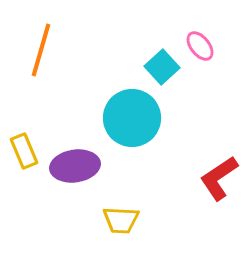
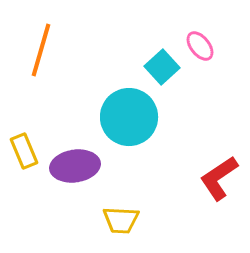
cyan circle: moved 3 px left, 1 px up
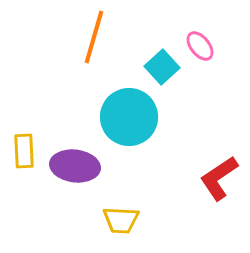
orange line: moved 53 px right, 13 px up
yellow rectangle: rotated 20 degrees clockwise
purple ellipse: rotated 15 degrees clockwise
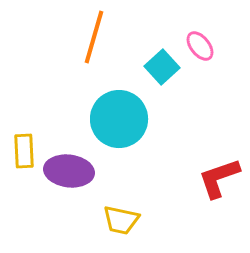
cyan circle: moved 10 px left, 2 px down
purple ellipse: moved 6 px left, 5 px down
red L-shape: rotated 15 degrees clockwise
yellow trapezoid: rotated 9 degrees clockwise
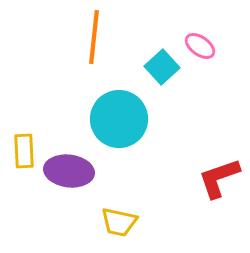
orange line: rotated 10 degrees counterclockwise
pink ellipse: rotated 16 degrees counterclockwise
yellow trapezoid: moved 2 px left, 2 px down
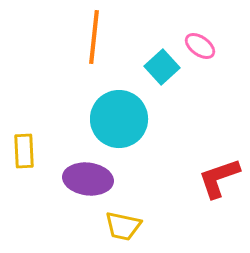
purple ellipse: moved 19 px right, 8 px down
yellow trapezoid: moved 4 px right, 4 px down
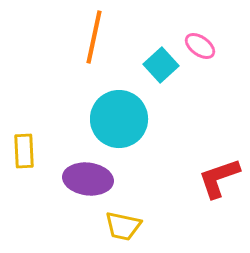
orange line: rotated 6 degrees clockwise
cyan square: moved 1 px left, 2 px up
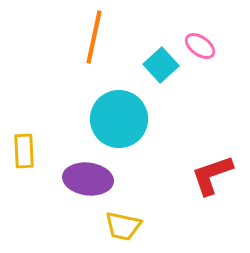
red L-shape: moved 7 px left, 3 px up
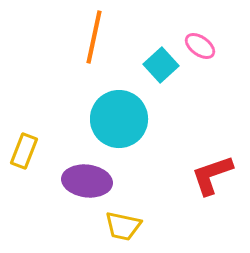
yellow rectangle: rotated 24 degrees clockwise
purple ellipse: moved 1 px left, 2 px down
